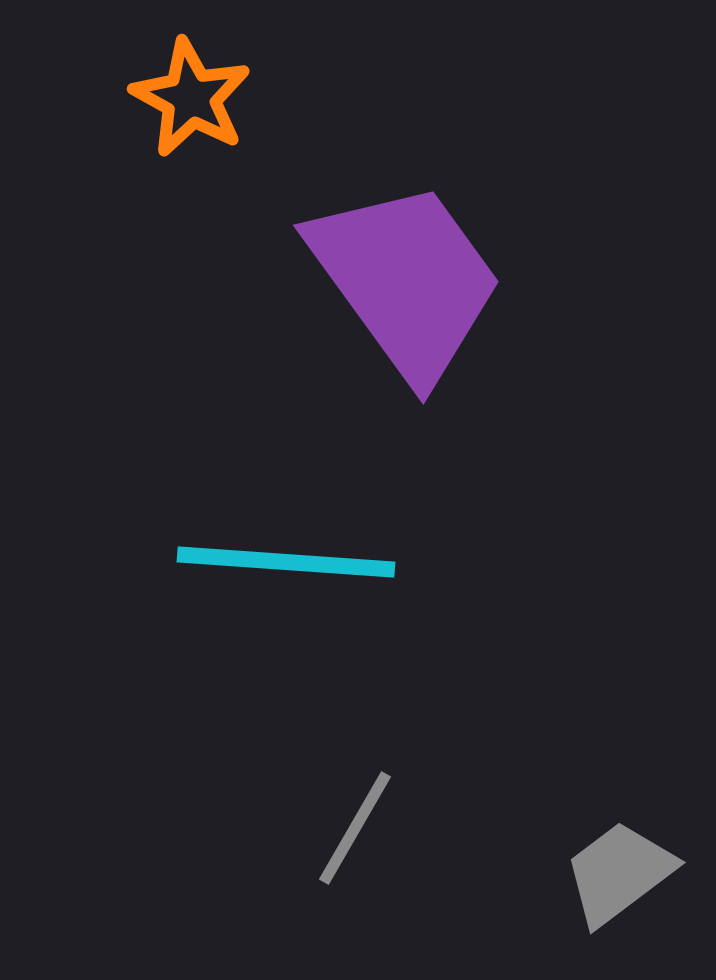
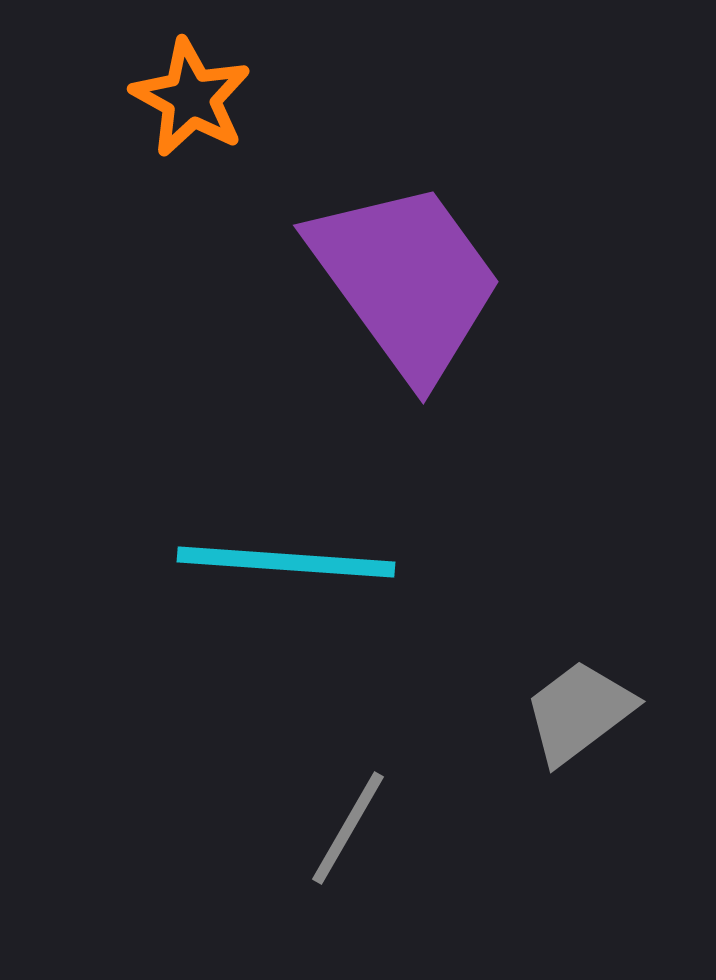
gray line: moved 7 px left
gray trapezoid: moved 40 px left, 161 px up
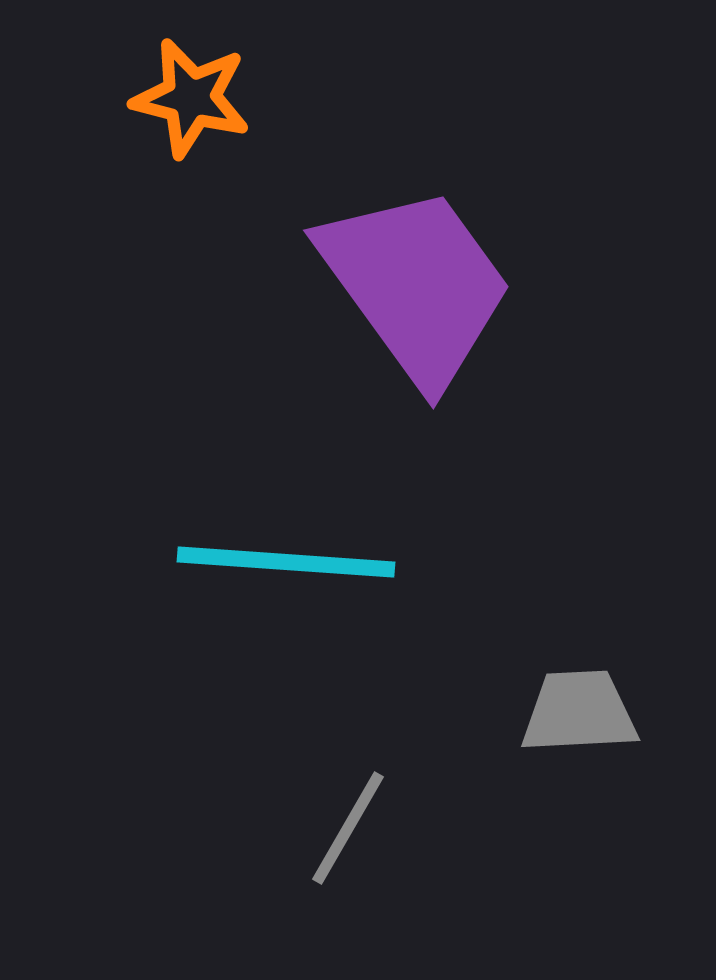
orange star: rotated 15 degrees counterclockwise
purple trapezoid: moved 10 px right, 5 px down
gray trapezoid: rotated 34 degrees clockwise
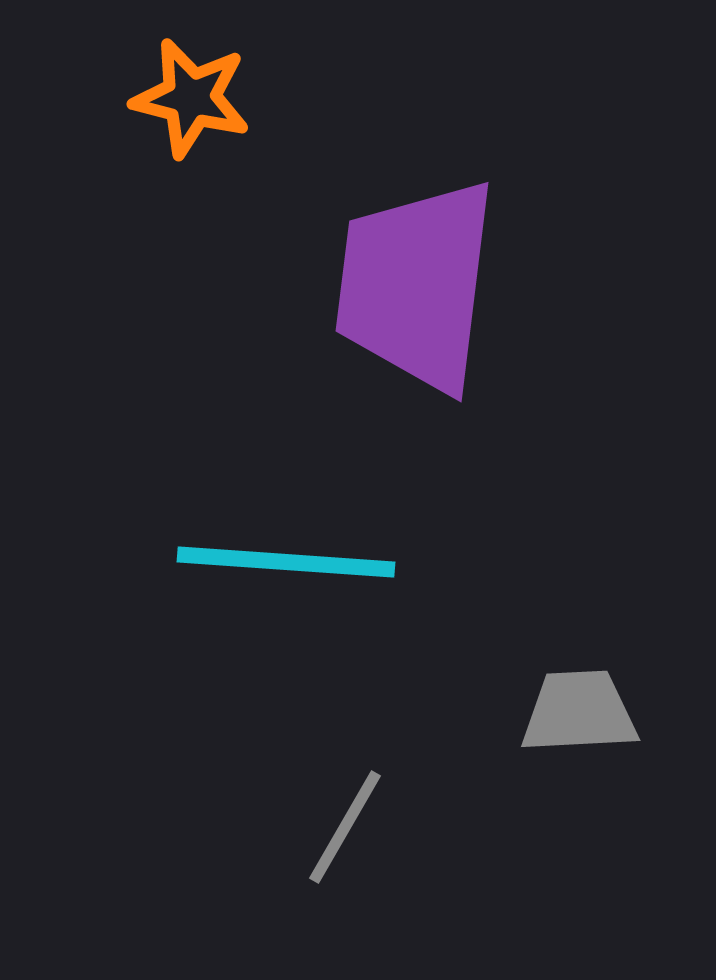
purple trapezoid: rotated 137 degrees counterclockwise
gray line: moved 3 px left, 1 px up
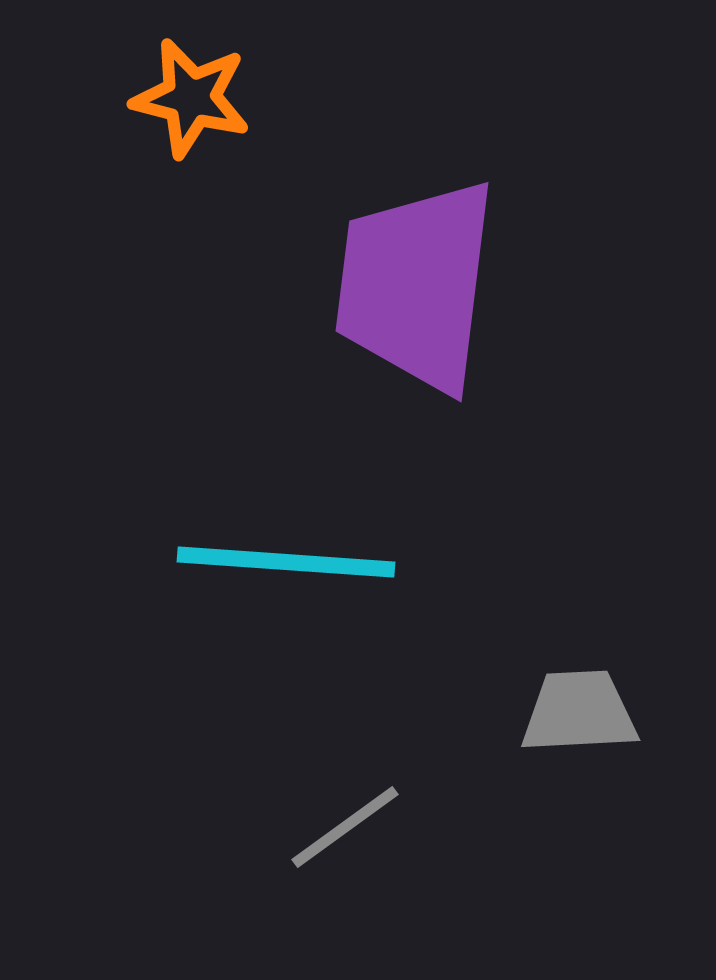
gray line: rotated 24 degrees clockwise
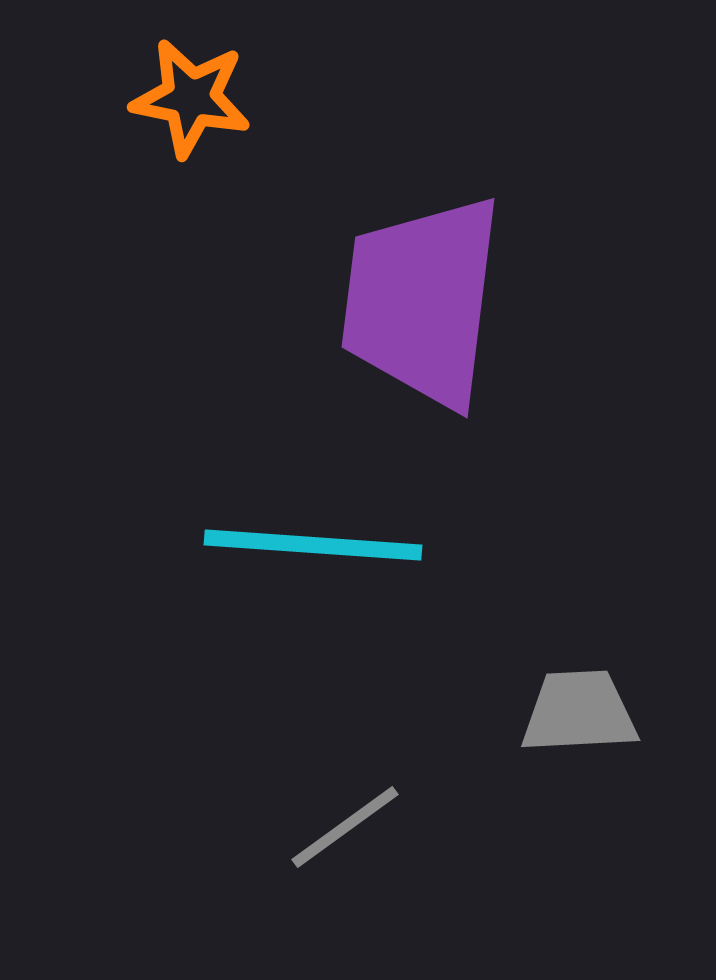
orange star: rotated 3 degrees counterclockwise
purple trapezoid: moved 6 px right, 16 px down
cyan line: moved 27 px right, 17 px up
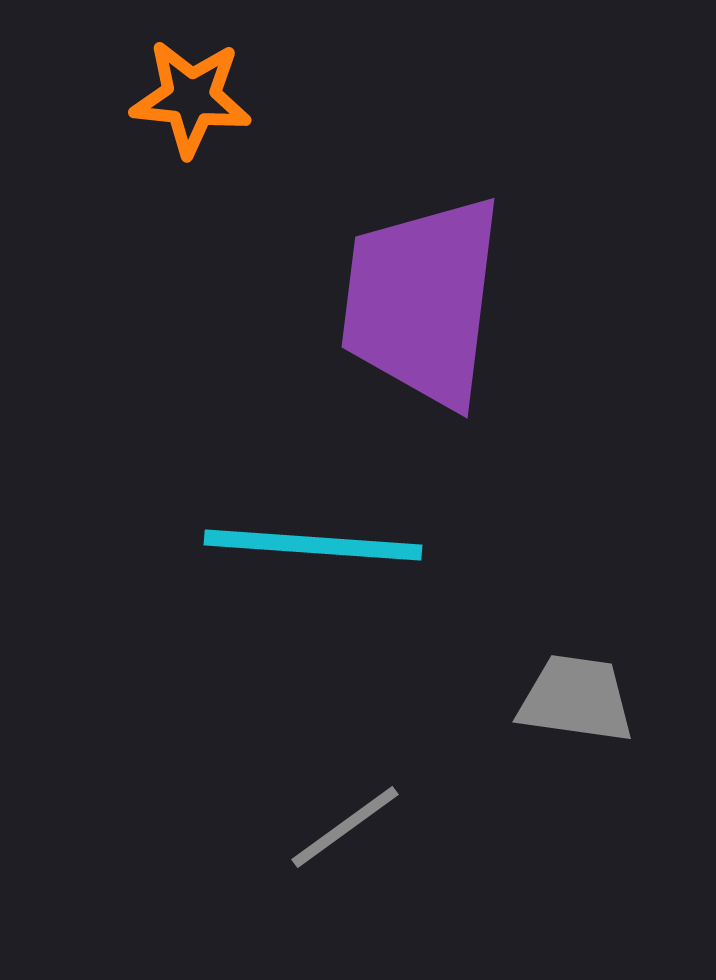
orange star: rotated 5 degrees counterclockwise
gray trapezoid: moved 3 px left, 13 px up; rotated 11 degrees clockwise
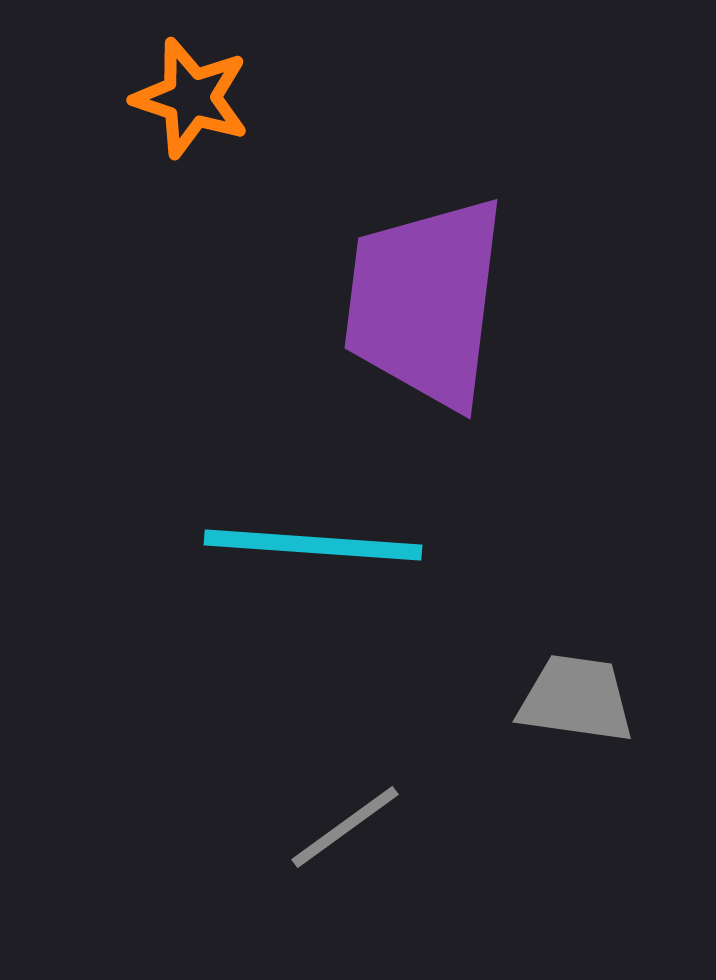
orange star: rotated 12 degrees clockwise
purple trapezoid: moved 3 px right, 1 px down
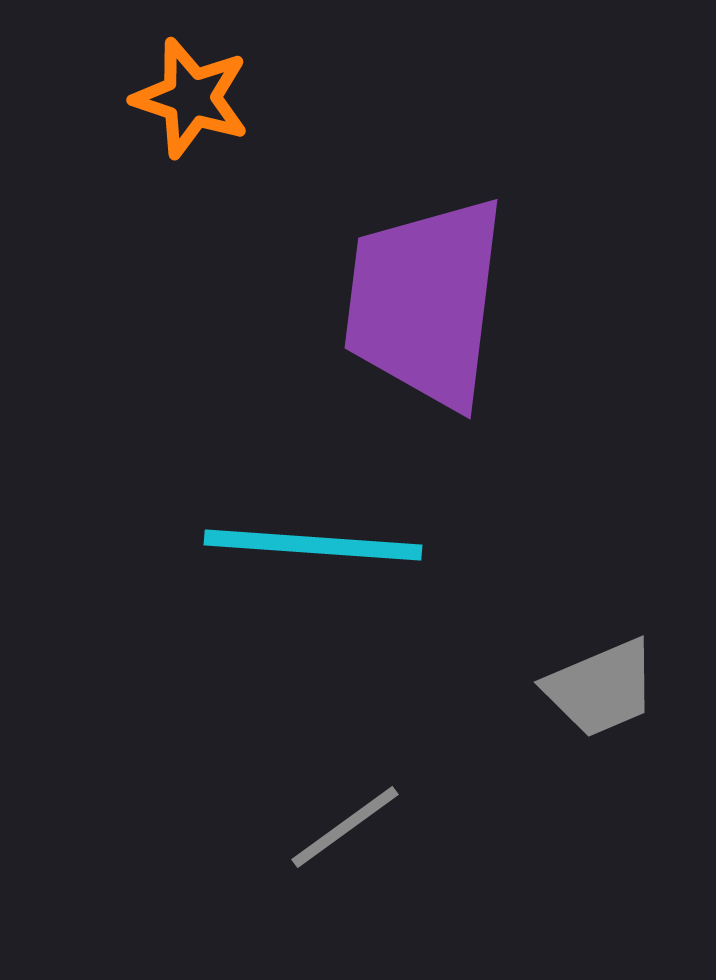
gray trapezoid: moved 25 px right, 11 px up; rotated 149 degrees clockwise
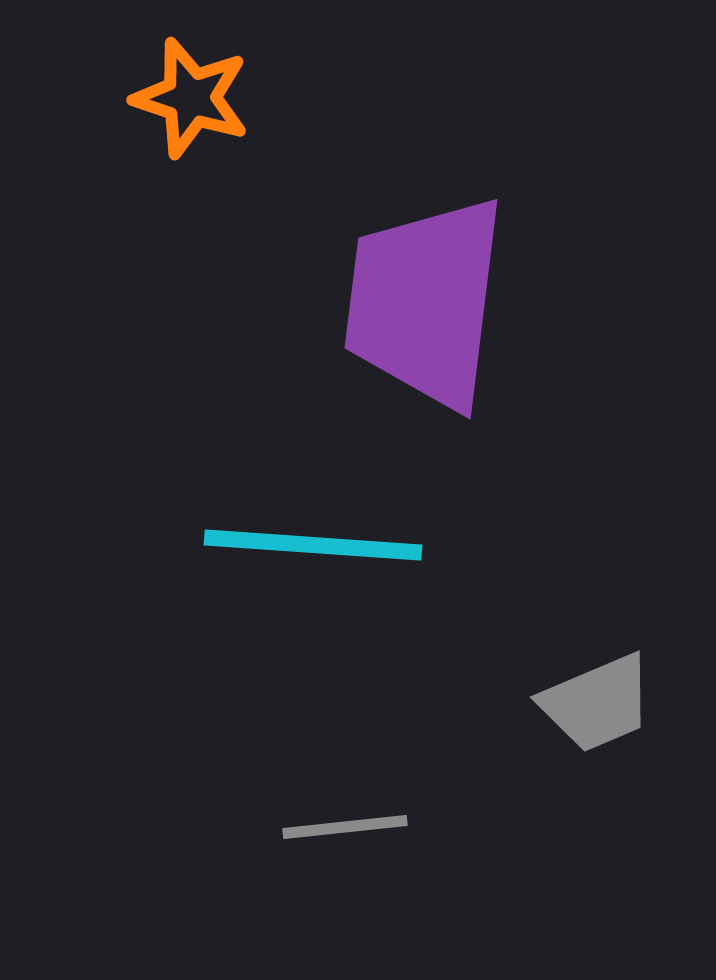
gray trapezoid: moved 4 px left, 15 px down
gray line: rotated 30 degrees clockwise
